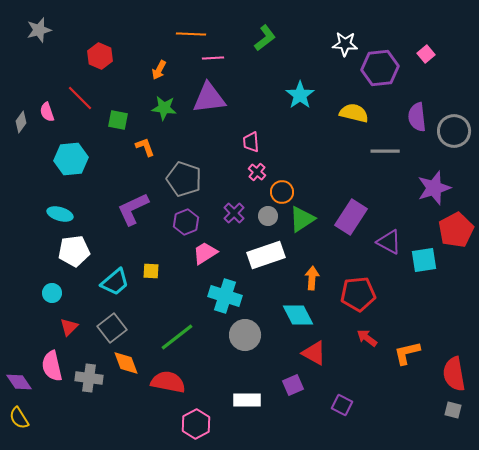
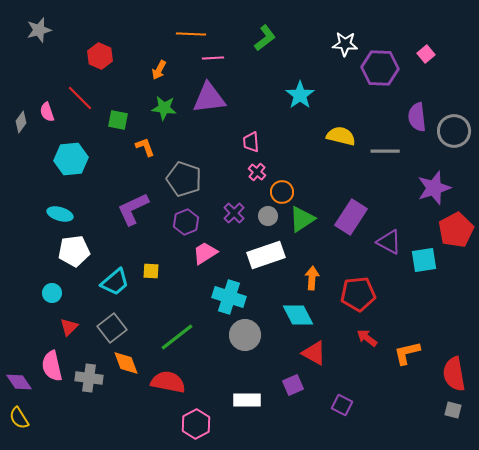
purple hexagon at (380, 68): rotated 9 degrees clockwise
yellow semicircle at (354, 113): moved 13 px left, 23 px down
cyan cross at (225, 296): moved 4 px right, 1 px down
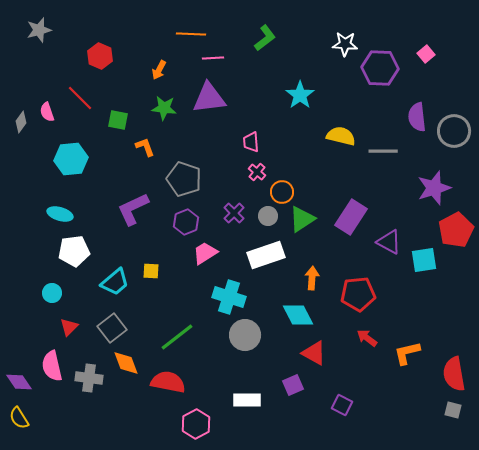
gray line at (385, 151): moved 2 px left
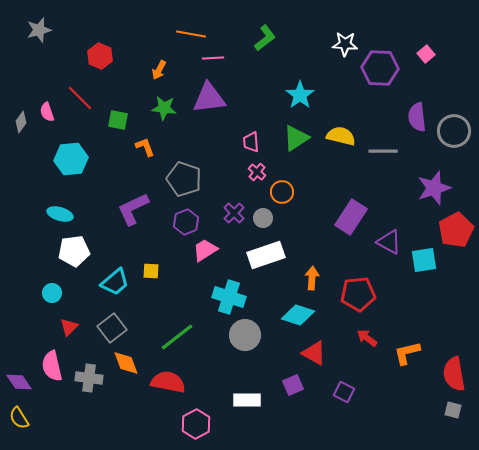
orange line at (191, 34): rotated 8 degrees clockwise
gray circle at (268, 216): moved 5 px left, 2 px down
green triangle at (302, 219): moved 6 px left, 81 px up
pink trapezoid at (205, 253): moved 3 px up
cyan diamond at (298, 315): rotated 44 degrees counterclockwise
purple square at (342, 405): moved 2 px right, 13 px up
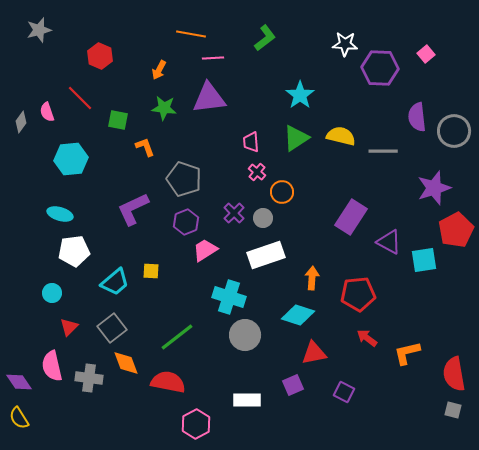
red triangle at (314, 353): rotated 40 degrees counterclockwise
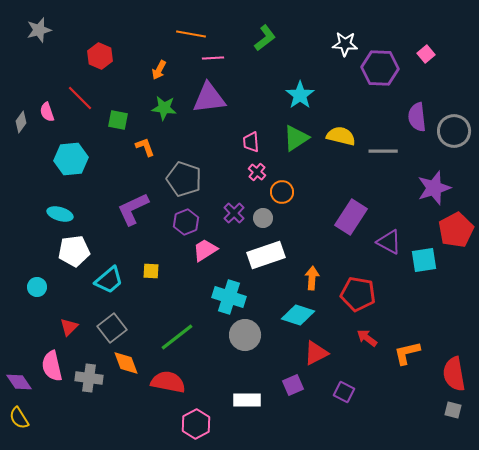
cyan trapezoid at (115, 282): moved 6 px left, 2 px up
cyan circle at (52, 293): moved 15 px left, 6 px up
red pentagon at (358, 294): rotated 16 degrees clockwise
red triangle at (314, 353): moved 2 px right; rotated 16 degrees counterclockwise
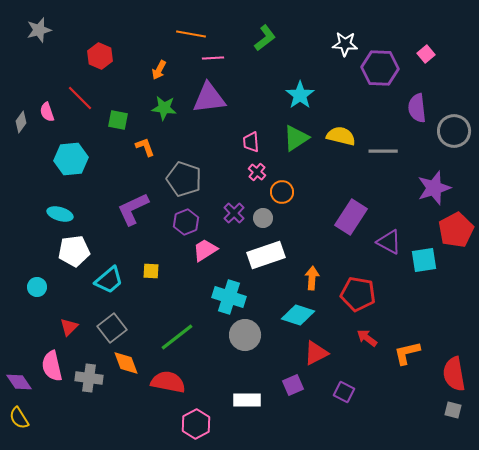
purple semicircle at (417, 117): moved 9 px up
